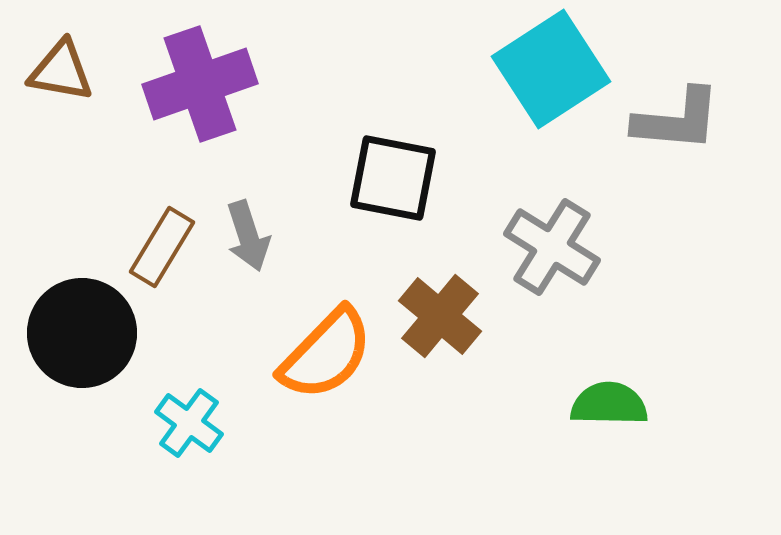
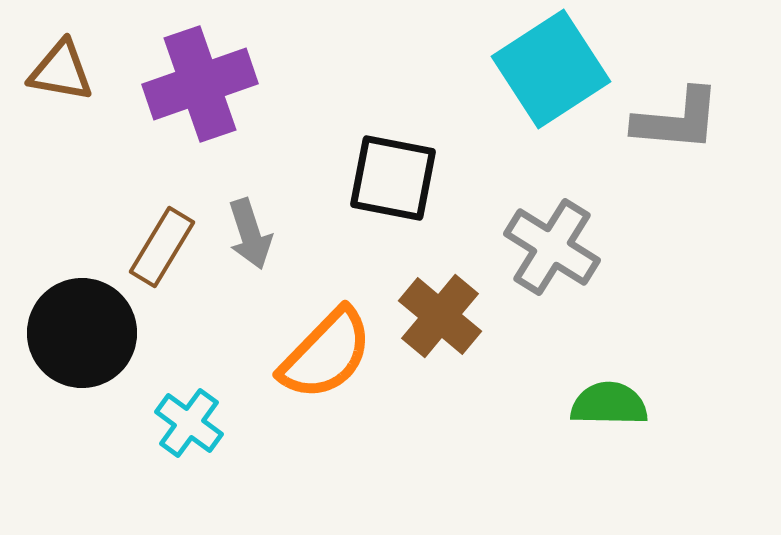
gray arrow: moved 2 px right, 2 px up
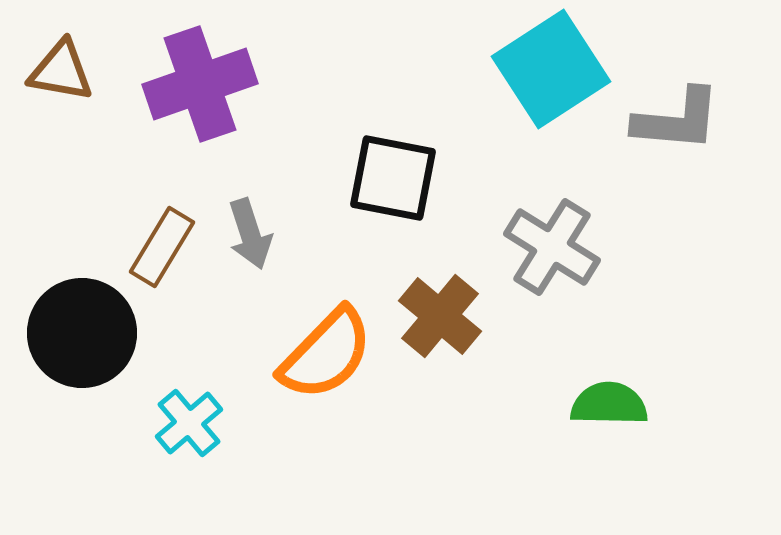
cyan cross: rotated 14 degrees clockwise
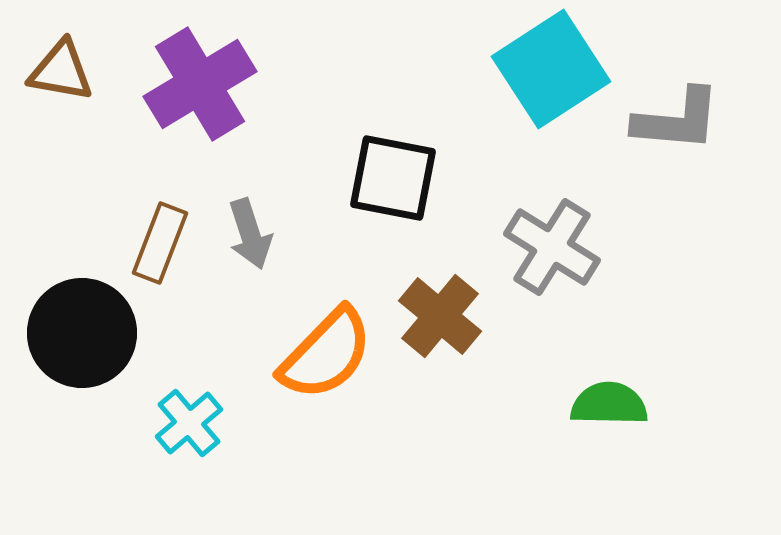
purple cross: rotated 12 degrees counterclockwise
brown rectangle: moved 2 px left, 4 px up; rotated 10 degrees counterclockwise
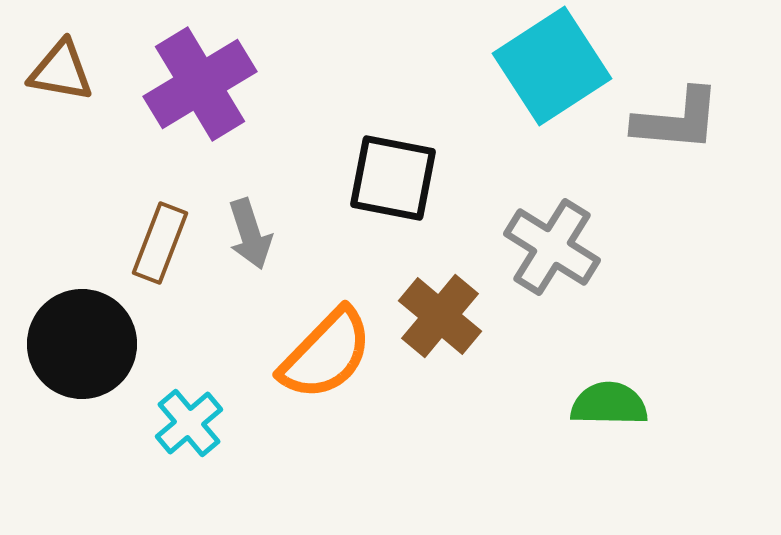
cyan square: moved 1 px right, 3 px up
black circle: moved 11 px down
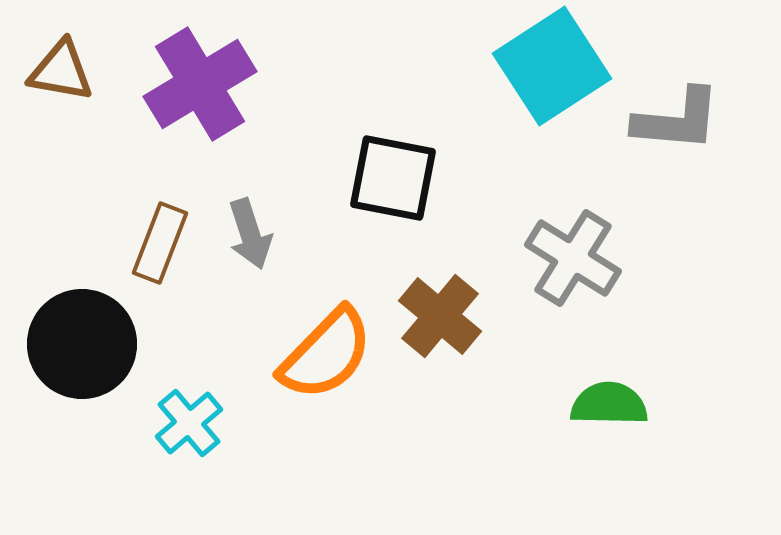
gray cross: moved 21 px right, 11 px down
